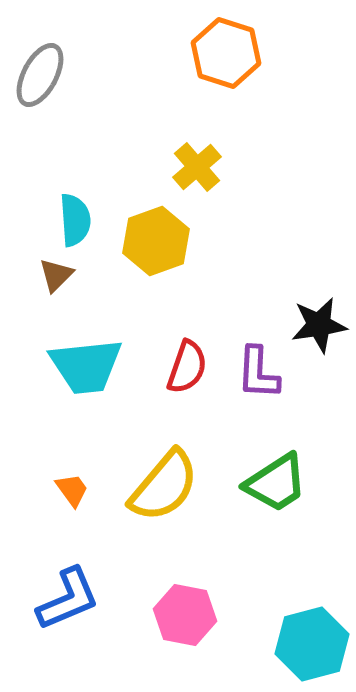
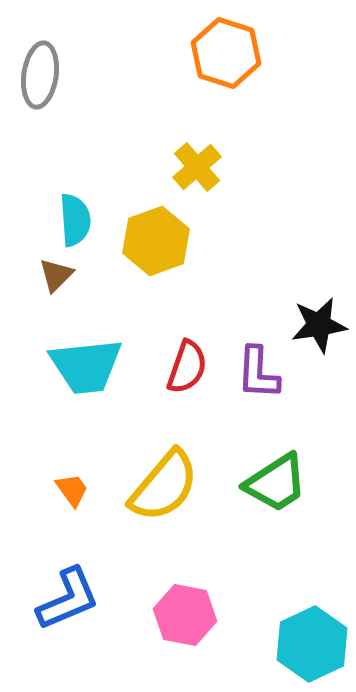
gray ellipse: rotated 20 degrees counterclockwise
cyan hexagon: rotated 10 degrees counterclockwise
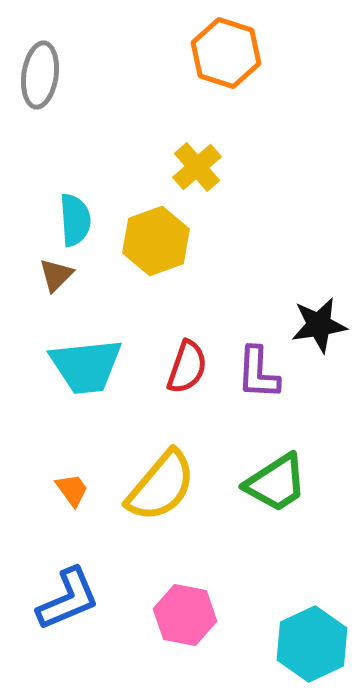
yellow semicircle: moved 3 px left
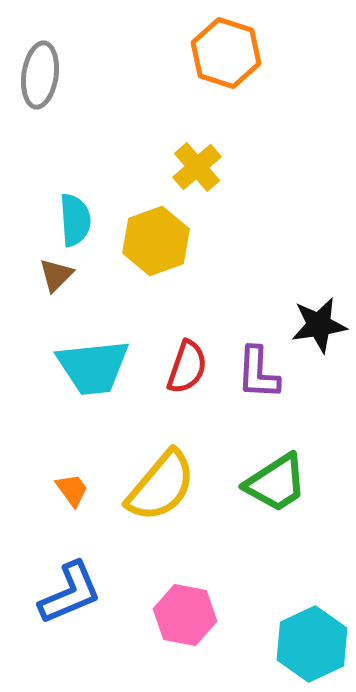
cyan trapezoid: moved 7 px right, 1 px down
blue L-shape: moved 2 px right, 6 px up
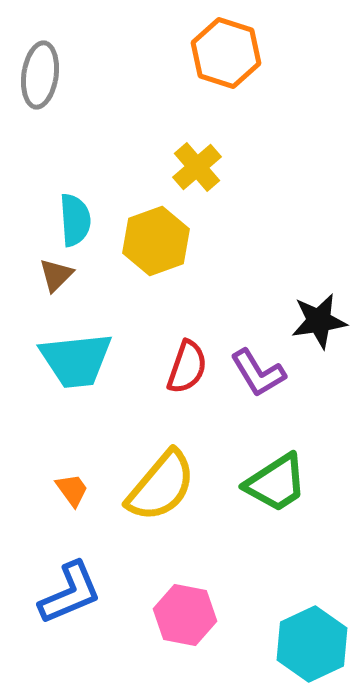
black star: moved 4 px up
cyan trapezoid: moved 17 px left, 7 px up
purple L-shape: rotated 34 degrees counterclockwise
